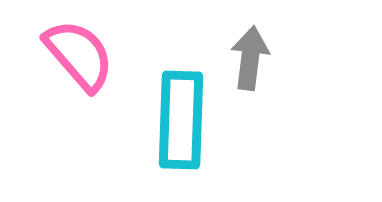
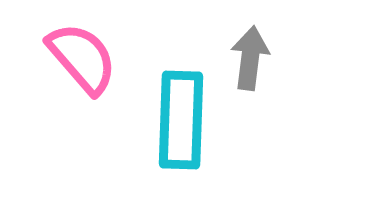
pink semicircle: moved 3 px right, 3 px down
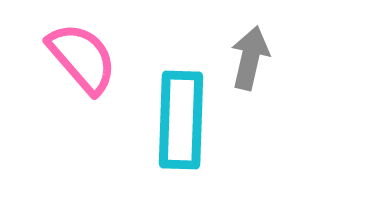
gray arrow: rotated 6 degrees clockwise
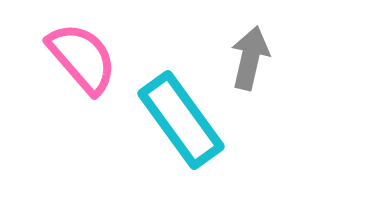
cyan rectangle: rotated 38 degrees counterclockwise
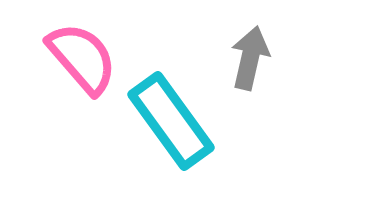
cyan rectangle: moved 10 px left, 1 px down
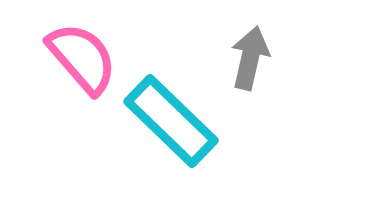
cyan rectangle: rotated 10 degrees counterclockwise
